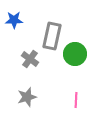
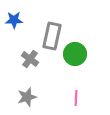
pink line: moved 2 px up
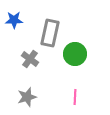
gray rectangle: moved 2 px left, 3 px up
pink line: moved 1 px left, 1 px up
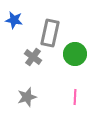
blue star: rotated 12 degrees clockwise
gray cross: moved 3 px right, 2 px up
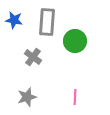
gray rectangle: moved 3 px left, 11 px up; rotated 8 degrees counterclockwise
green circle: moved 13 px up
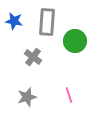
blue star: moved 1 px down
pink line: moved 6 px left, 2 px up; rotated 21 degrees counterclockwise
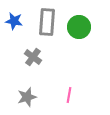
green circle: moved 4 px right, 14 px up
pink line: rotated 28 degrees clockwise
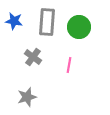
pink line: moved 30 px up
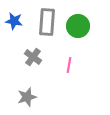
green circle: moved 1 px left, 1 px up
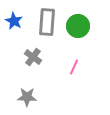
blue star: rotated 18 degrees clockwise
pink line: moved 5 px right, 2 px down; rotated 14 degrees clockwise
gray star: rotated 18 degrees clockwise
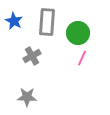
green circle: moved 7 px down
gray cross: moved 1 px left, 1 px up; rotated 24 degrees clockwise
pink line: moved 8 px right, 9 px up
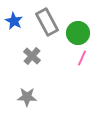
gray rectangle: rotated 32 degrees counterclockwise
gray cross: rotated 18 degrees counterclockwise
